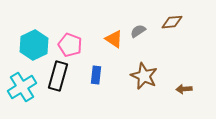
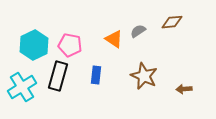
pink pentagon: rotated 10 degrees counterclockwise
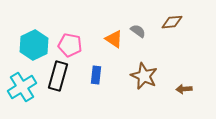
gray semicircle: rotated 70 degrees clockwise
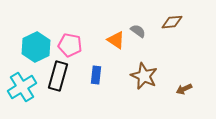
orange triangle: moved 2 px right, 1 px down
cyan hexagon: moved 2 px right, 2 px down
brown arrow: rotated 21 degrees counterclockwise
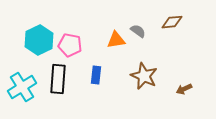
orange triangle: rotated 42 degrees counterclockwise
cyan hexagon: moved 3 px right, 7 px up
black rectangle: moved 3 px down; rotated 12 degrees counterclockwise
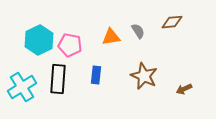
gray semicircle: rotated 21 degrees clockwise
orange triangle: moved 5 px left, 3 px up
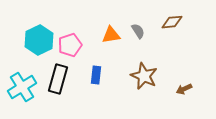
orange triangle: moved 2 px up
pink pentagon: rotated 30 degrees counterclockwise
black rectangle: rotated 12 degrees clockwise
